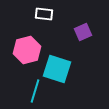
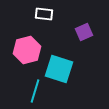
purple square: moved 1 px right
cyan square: moved 2 px right
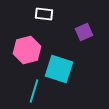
cyan line: moved 1 px left
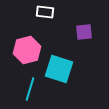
white rectangle: moved 1 px right, 2 px up
purple square: rotated 18 degrees clockwise
cyan line: moved 4 px left, 2 px up
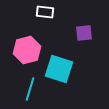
purple square: moved 1 px down
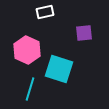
white rectangle: rotated 18 degrees counterclockwise
pink hexagon: rotated 20 degrees counterclockwise
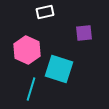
cyan line: moved 1 px right
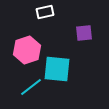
pink hexagon: rotated 16 degrees clockwise
cyan square: moved 2 px left; rotated 12 degrees counterclockwise
cyan line: moved 2 px up; rotated 35 degrees clockwise
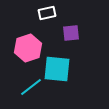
white rectangle: moved 2 px right, 1 px down
purple square: moved 13 px left
pink hexagon: moved 1 px right, 2 px up
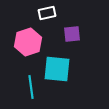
purple square: moved 1 px right, 1 px down
pink hexagon: moved 6 px up
cyan line: rotated 60 degrees counterclockwise
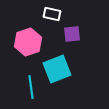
white rectangle: moved 5 px right, 1 px down; rotated 24 degrees clockwise
cyan square: rotated 28 degrees counterclockwise
